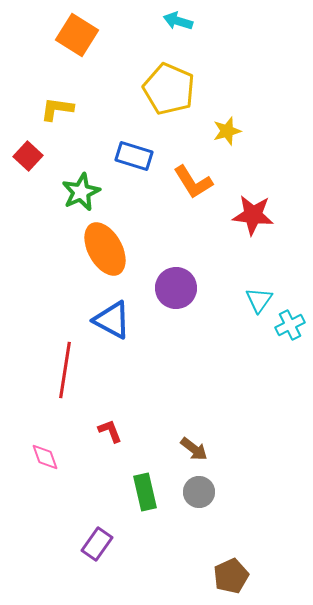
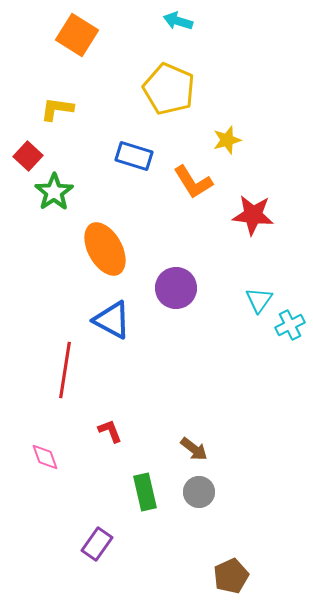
yellow star: moved 9 px down
green star: moved 27 px left; rotated 9 degrees counterclockwise
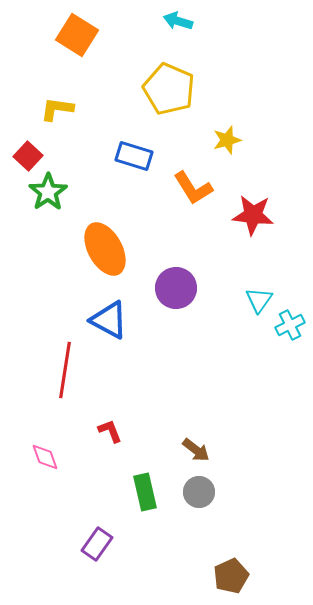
orange L-shape: moved 6 px down
green star: moved 6 px left
blue triangle: moved 3 px left
brown arrow: moved 2 px right, 1 px down
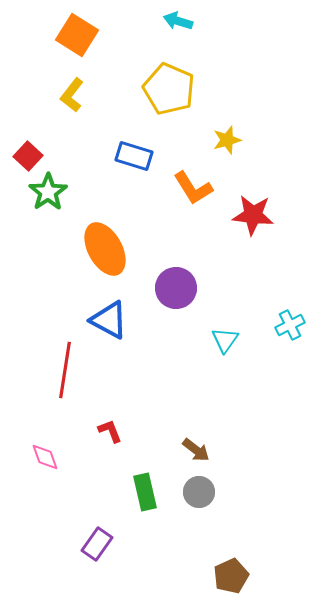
yellow L-shape: moved 15 px right, 14 px up; rotated 60 degrees counterclockwise
cyan triangle: moved 34 px left, 40 px down
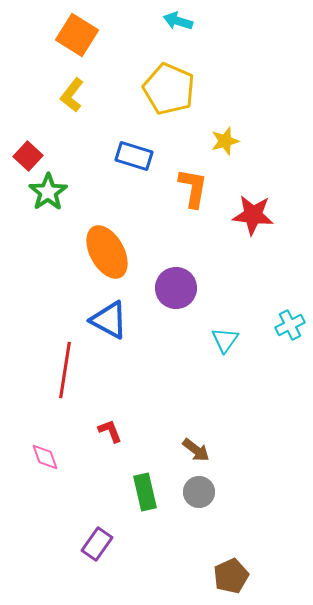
yellow star: moved 2 px left, 1 px down
orange L-shape: rotated 138 degrees counterclockwise
orange ellipse: moved 2 px right, 3 px down
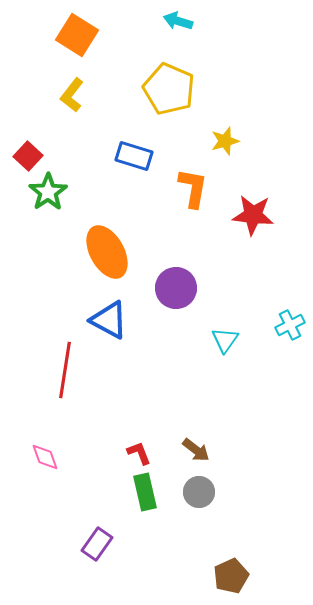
red L-shape: moved 29 px right, 22 px down
